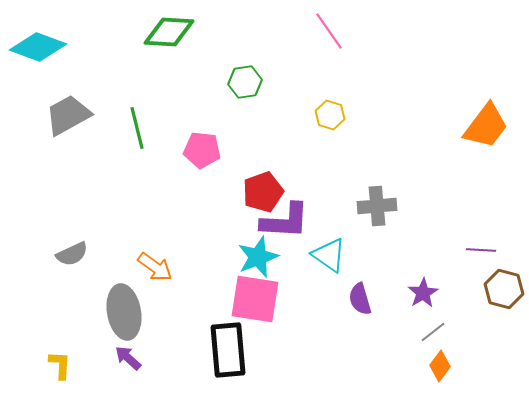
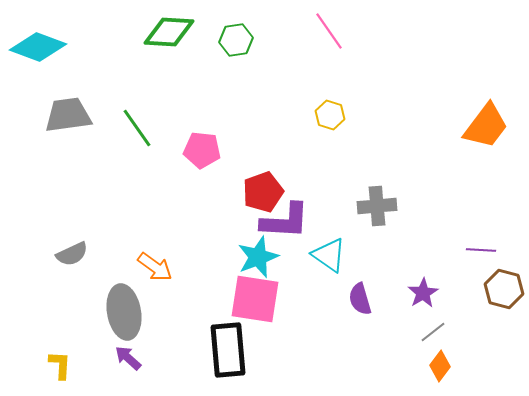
green hexagon: moved 9 px left, 42 px up
gray trapezoid: rotated 21 degrees clockwise
green line: rotated 21 degrees counterclockwise
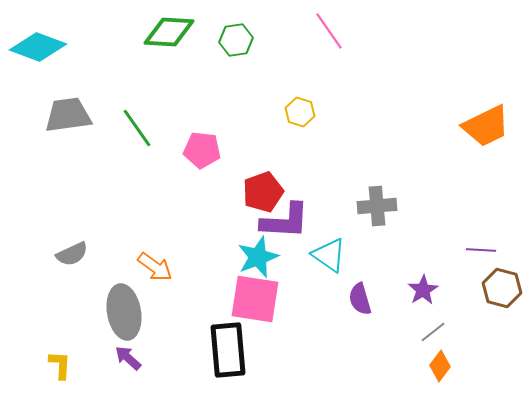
yellow hexagon: moved 30 px left, 3 px up
orange trapezoid: rotated 27 degrees clockwise
brown hexagon: moved 2 px left, 1 px up
purple star: moved 3 px up
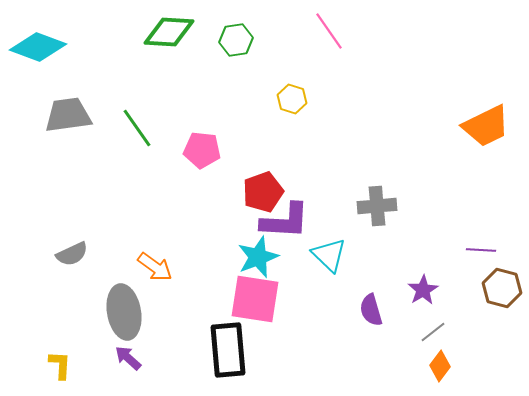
yellow hexagon: moved 8 px left, 13 px up
cyan triangle: rotated 9 degrees clockwise
purple semicircle: moved 11 px right, 11 px down
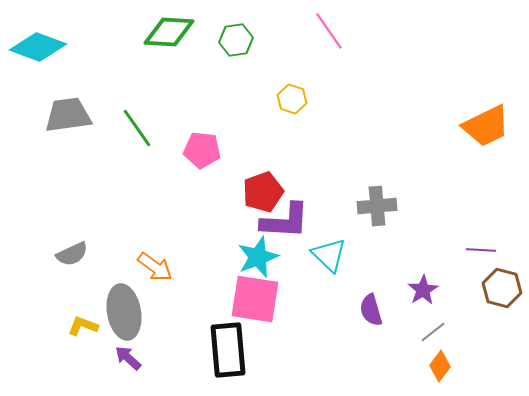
yellow L-shape: moved 23 px right, 39 px up; rotated 72 degrees counterclockwise
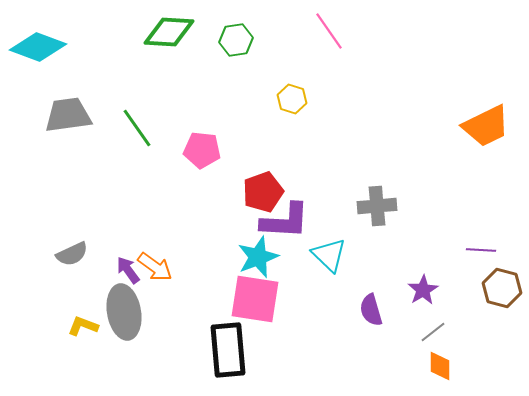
purple arrow: moved 88 px up; rotated 12 degrees clockwise
orange diamond: rotated 36 degrees counterclockwise
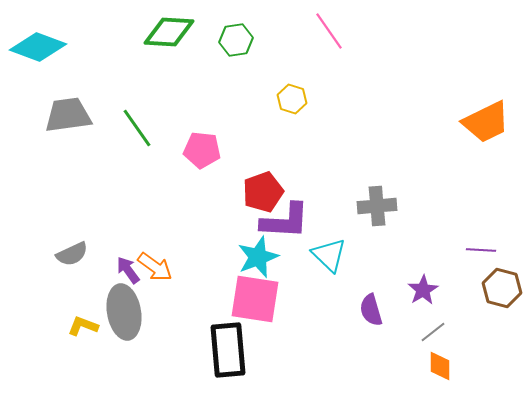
orange trapezoid: moved 4 px up
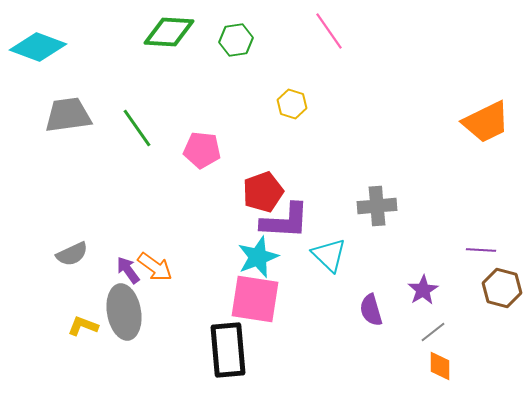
yellow hexagon: moved 5 px down
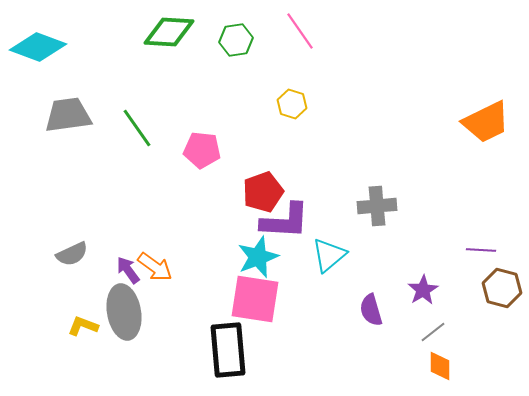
pink line: moved 29 px left
cyan triangle: rotated 36 degrees clockwise
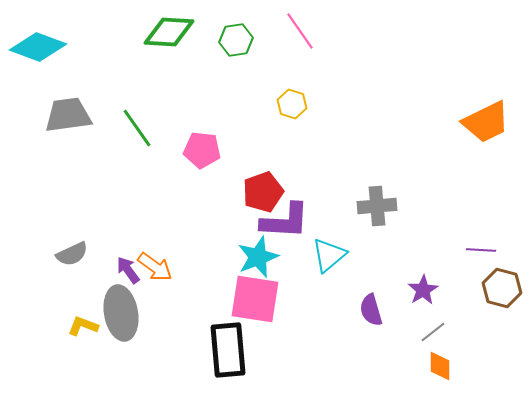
gray ellipse: moved 3 px left, 1 px down
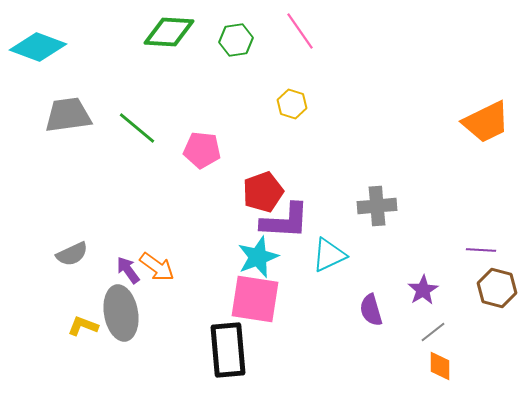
green line: rotated 15 degrees counterclockwise
cyan triangle: rotated 15 degrees clockwise
orange arrow: moved 2 px right
brown hexagon: moved 5 px left
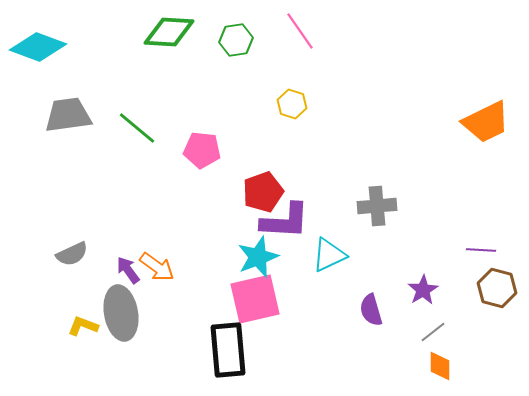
pink square: rotated 22 degrees counterclockwise
